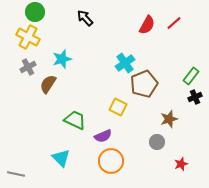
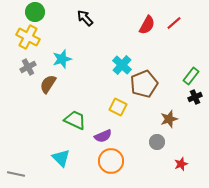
cyan cross: moved 3 px left, 2 px down; rotated 12 degrees counterclockwise
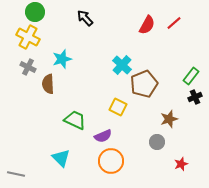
gray cross: rotated 35 degrees counterclockwise
brown semicircle: rotated 36 degrees counterclockwise
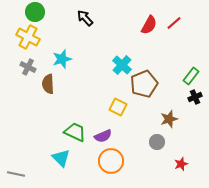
red semicircle: moved 2 px right
green trapezoid: moved 12 px down
